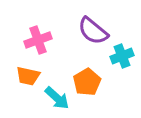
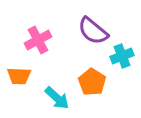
pink cross: rotated 8 degrees counterclockwise
orange trapezoid: moved 9 px left; rotated 10 degrees counterclockwise
orange pentagon: moved 5 px right; rotated 8 degrees counterclockwise
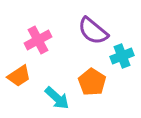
orange trapezoid: rotated 35 degrees counterclockwise
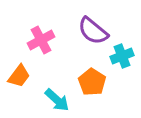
pink cross: moved 3 px right
orange trapezoid: rotated 20 degrees counterclockwise
cyan arrow: moved 2 px down
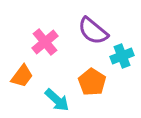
pink cross: moved 4 px right, 2 px down; rotated 12 degrees counterclockwise
orange trapezoid: moved 3 px right
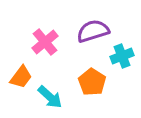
purple semicircle: rotated 124 degrees clockwise
orange trapezoid: moved 1 px left, 1 px down
cyan arrow: moved 7 px left, 3 px up
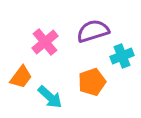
orange pentagon: rotated 20 degrees clockwise
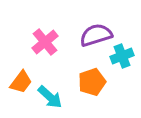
purple semicircle: moved 3 px right, 4 px down
orange trapezoid: moved 5 px down
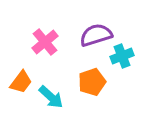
cyan arrow: moved 1 px right
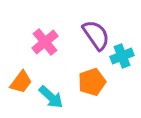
purple semicircle: rotated 72 degrees clockwise
